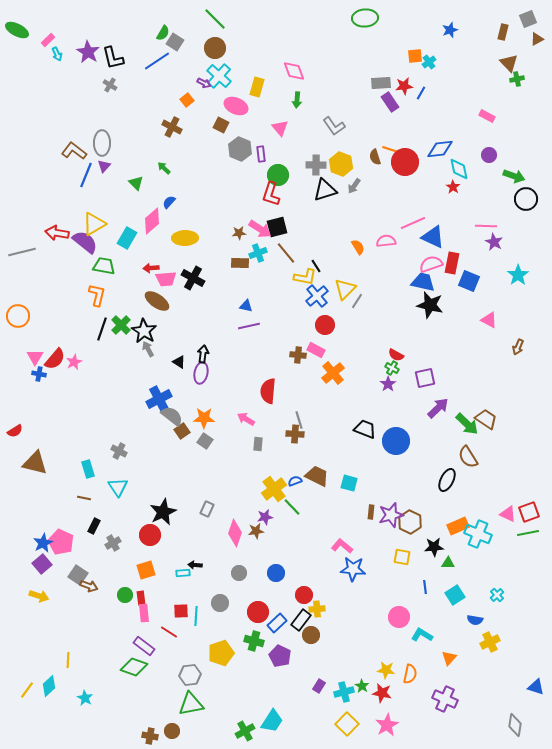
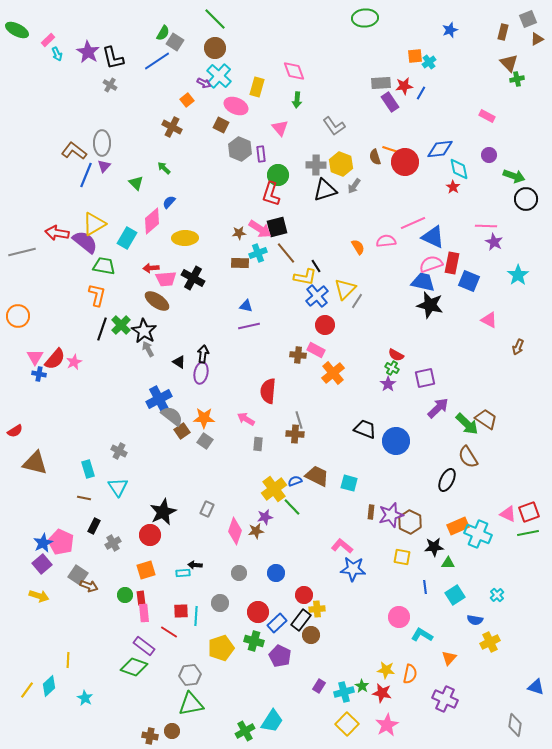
pink diamond at (235, 533): moved 2 px up
yellow pentagon at (221, 653): moved 5 px up
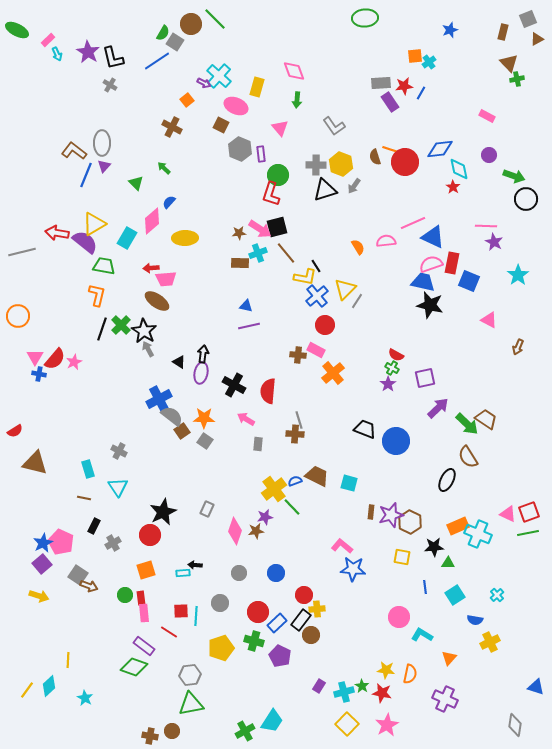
brown circle at (215, 48): moved 24 px left, 24 px up
black cross at (193, 278): moved 41 px right, 107 px down
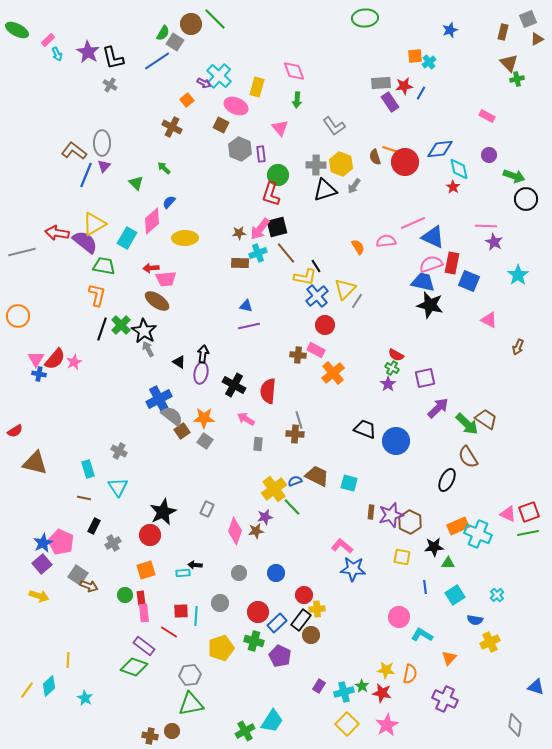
pink arrow at (260, 229): rotated 95 degrees clockwise
pink triangle at (35, 357): moved 1 px right, 2 px down
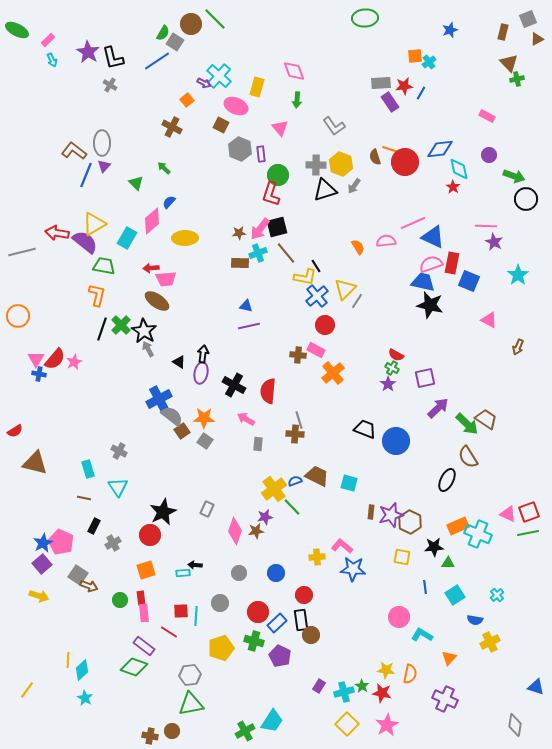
cyan arrow at (57, 54): moved 5 px left, 6 px down
green circle at (125, 595): moved 5 px left, 5 px down
yellow cross at (317, 609): moved 52 px up
black rectangle at (301, 620): rotated 45 degrees counterclockwise
cyan diamond at (49, 686): moved 33 px right, 16 px up
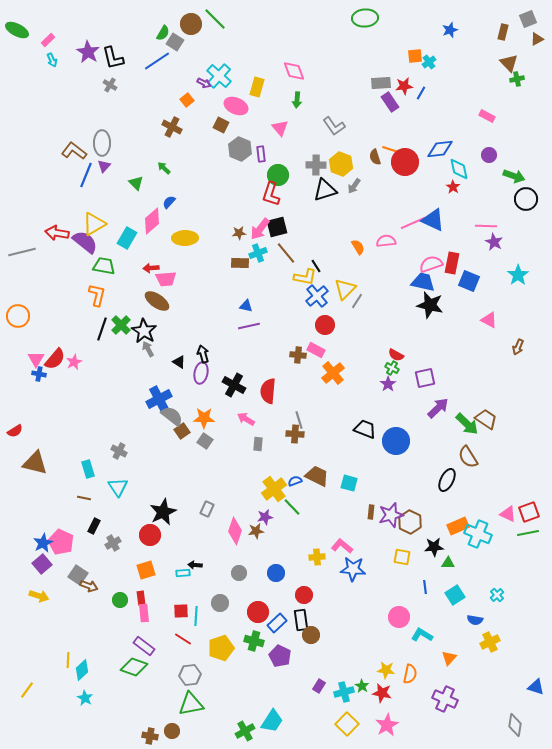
blue triangle at (433, 237): moved 17 px up
black arrow at (203, 354): rotated 24 degrees counterclockwise
red line at (169, 632): moved 14 px right, 7 px down
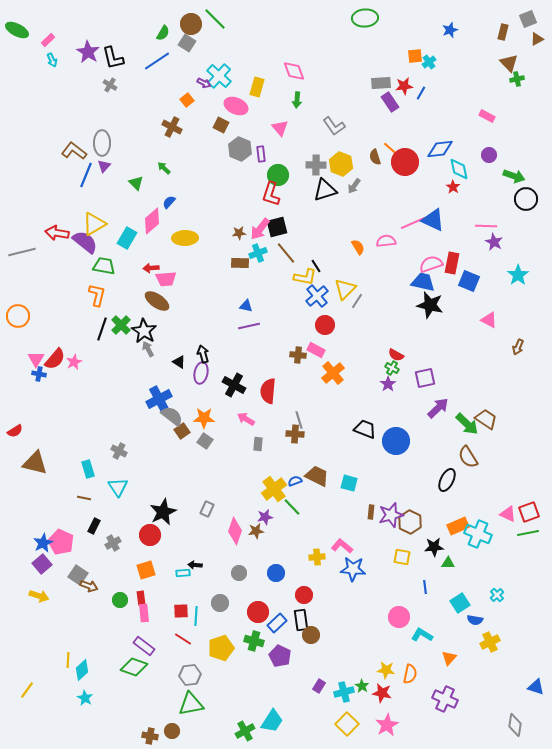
gray square at (175, 42): moved 12 px right, 1 px down
orange line at (392, 150): rotated 24 degrees clockwise
cyan square at (455, 595): moved 5 px right, 8 px down
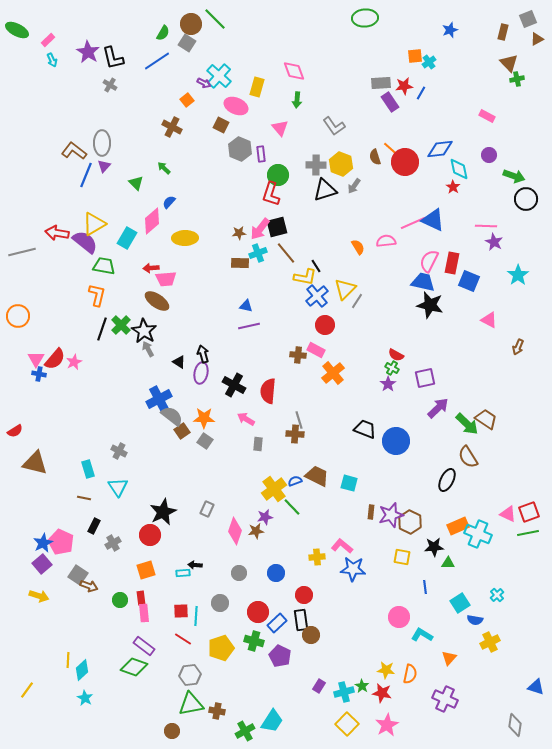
pink semicircle at (431, 264): moved 2 px left, 3 px up; rotated 45 degrees counterclockwise
brown cross at (150, 736): moved 67 px right, 25 px up
